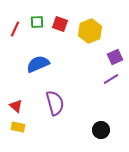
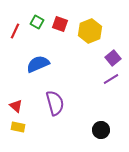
green square: rotated 32 degrees clockwise
red line: moved 2 px down
purple square: moved 2 px left, 1 px down; rotated 14 degrees counterclockwise
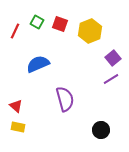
purple semicircle: moved 10 px right, 4 px up
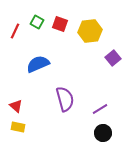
yellow hexagon: rotated 15 degrees clockwise
purple line: moved 11 px left, 30 px down
black circle: moved 2 px right, 3 px down
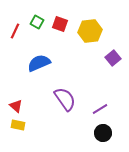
blue semicircle: moved 1 px right, 1 px up
purple semicircle: rotated 20 degrees counterclockwise
yellow rectangle: moved 2 px up
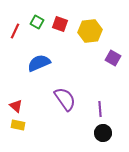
purple square: rotated 21 degrees counterclockwise
purple line: rotated 63 degrees counterclockwise
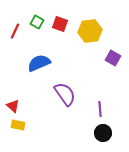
purple semicircle: moved 5 px up
red triangle: moved 3 px left
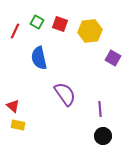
blue semicircle: moved 5 px up; rotated 80 degrees counterclockwise
black circle: moved 3 px down
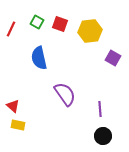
red line: moved 4 px left, 2 px up
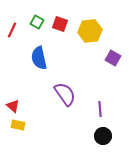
red line: moved 1 px right, 1 px down
